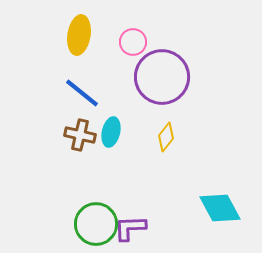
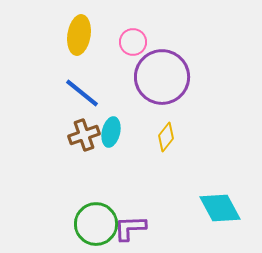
brown cross: moved 4 px right; rotated 32 degrees counterclockwise
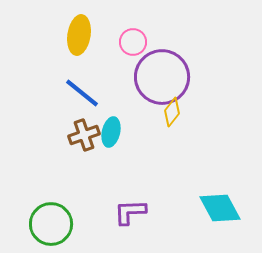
yellow diamond: moved 6 px right, 25 px up
green circle: moved 45 px left
purple L-shape: moved 16 px up
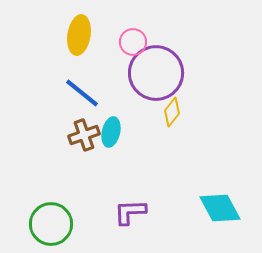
purple circle: moved 6 px left, 4 px up
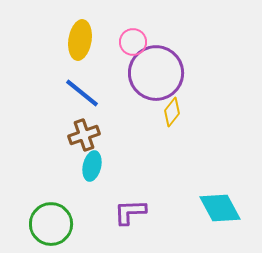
yellow ellipse: moved 1 px right, 5 px down
cyan ellipse: moved 19 px left, 34 px down
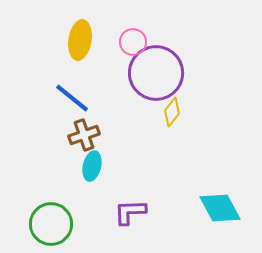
blue line: moved 10 px left, 5 px down
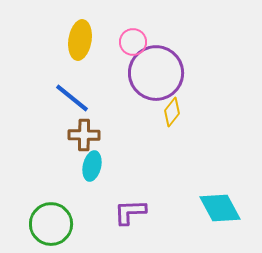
brown cross: rotated 20 degrees clockwise
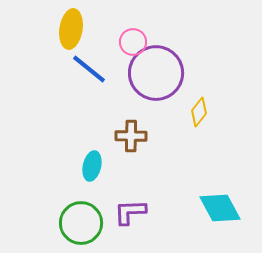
yellow ellipse: moved 9 px left, 11 px up
blue line: moved 17 px right, 29 px up
yellow diamond: moved 27 px right
brown cross: moved 47 px right, 1 px down
green circle: moved 30 px right, 1 px up
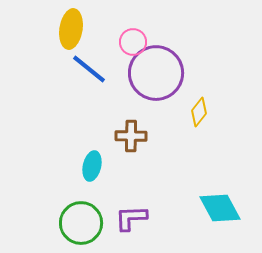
purple L-shape: moved 1 px right, 6 px down
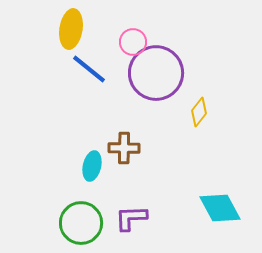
brown cross: moved 7 px left, 12 px down
